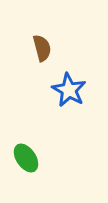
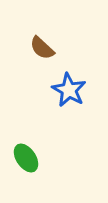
brown semicircle: rotated 148 degrees clockwise
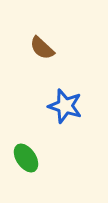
blue star: moved 4 px left, 16 px down; rotated 12 degrees counterclockwise
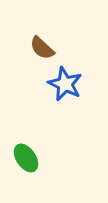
blue star: moved 22 px up; rotated 8 degrees clockwise
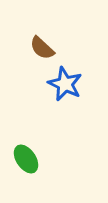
green ellipse: moved 1 px down
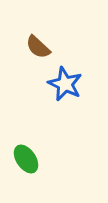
brown semicircle: moved 4 px left, 1 px up
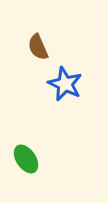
brown semicircle: rotated 24 degrees clockwise
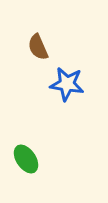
blue star: moved 2 px right; rotated 16 degrees counterclockwise
